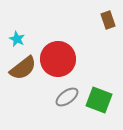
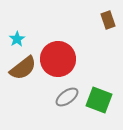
cyan star: rotated 14 degrees clockwise
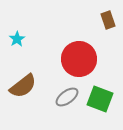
red circle: moved 21 px right
brown semicircle: moved 18 px down
green square: moved 1 px right, 1 px up
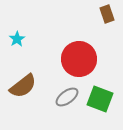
brown rectangle: moved 1 px left, 6 px up
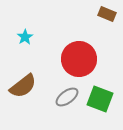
brown rectangle: rotated 48 degrees counterclockwise
cyan star: moved 8 px right, 2 px up
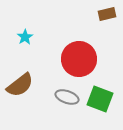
brown rectangle: rotated 36 degrees counterclockwise
brown semicircle: moved 3 px left, 1 px up
gray ellipse: rotated 55 degrees clockwise
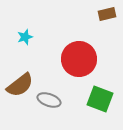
cyan star: rotated 14 degrees clockwise
gray ellipse: moved 18 px left, 3 px down
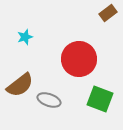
brown rectangle: moved 1 px right, 1 px up; rotated 24 degrees counterclockwise
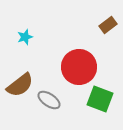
brown rectangle: moved 12 px down
red circle: moved 8 px down
gray ellipse: rotated 15 degrees clockwise
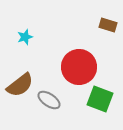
brown rectangle: rotated 54 degrees clockwise
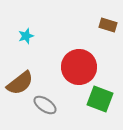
cyan star: moved 1 px right, 1 px up
brown semicircle: moved 2 px up
gray ellipse: moved 4 px left, 5 px down
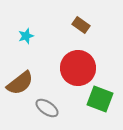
brown rectangle: moved 27 px left; rotated 18 degrees clockwise
red circle: moved 1 px left, 1 px down
gray ellipse: moved 2 px right, 3 px down
